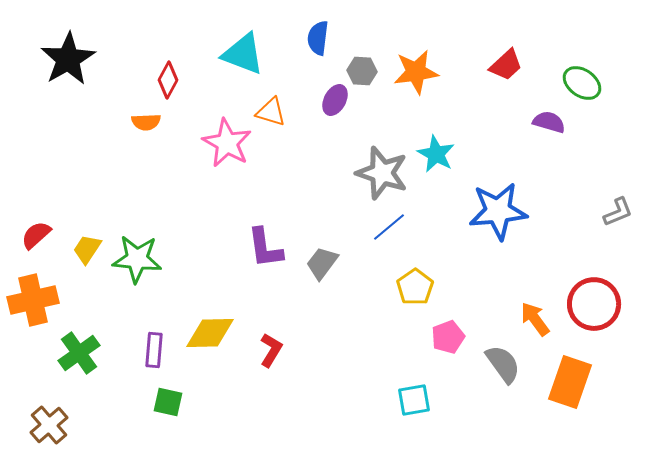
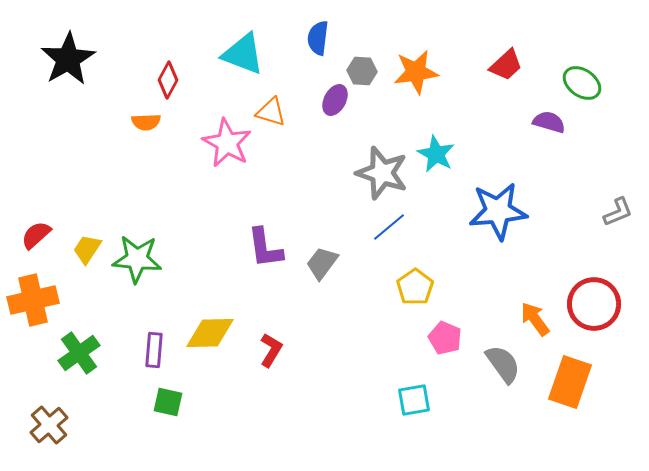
pink pentagon: moved 3 px left, 1 px down; rotated 28 degrees counterclockwise
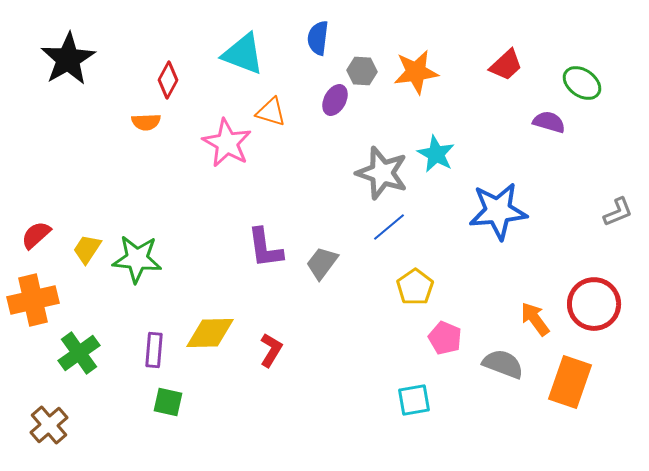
gray semicircle: rotated 33 degrees counterclockwise
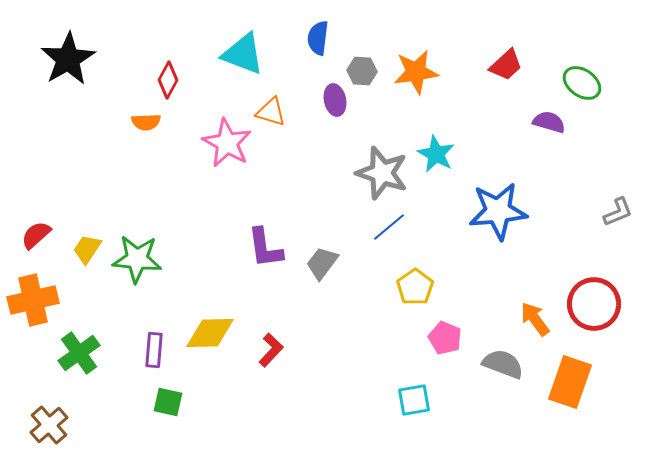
purple ellipse: rotated 40 degrees counterclockwise
red L-shape: rotated 12 degrees clockwise
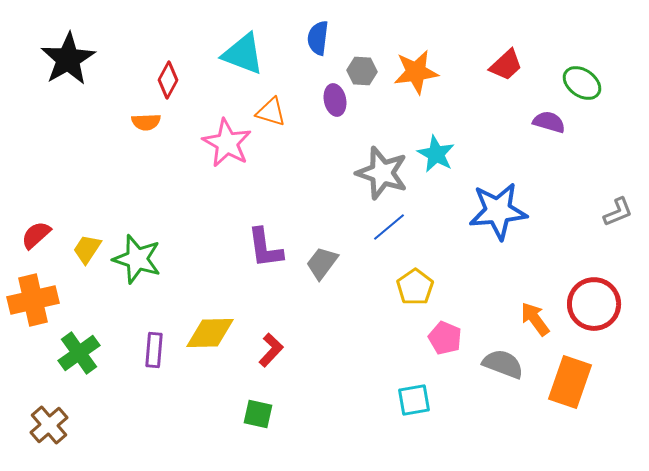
green star: rotated 12 degrees clockwise
green square: moved 90 px right, 12 px down
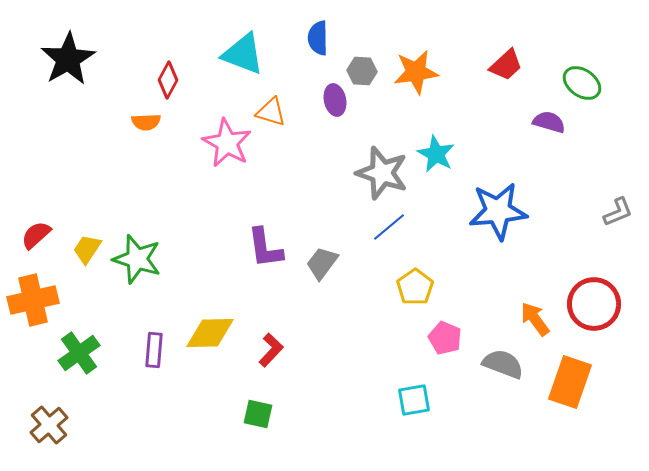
blue semicircle: rotated 8 degrees counterclockwise
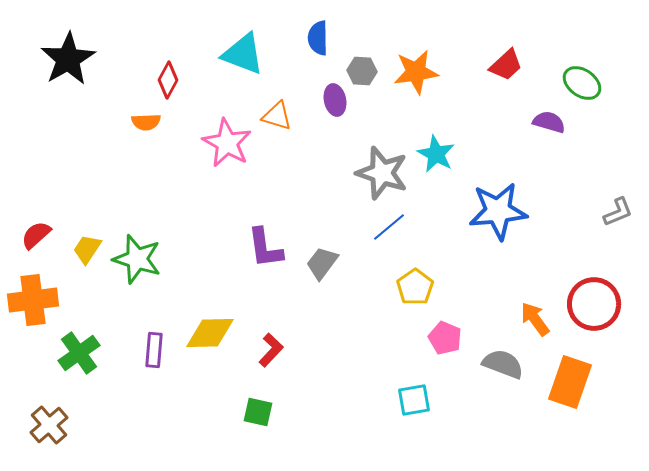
orange triangle: moved 6 px right, 4 px down
orange cross: rotated 6 degrees clockwise
green square: moved 2 px up
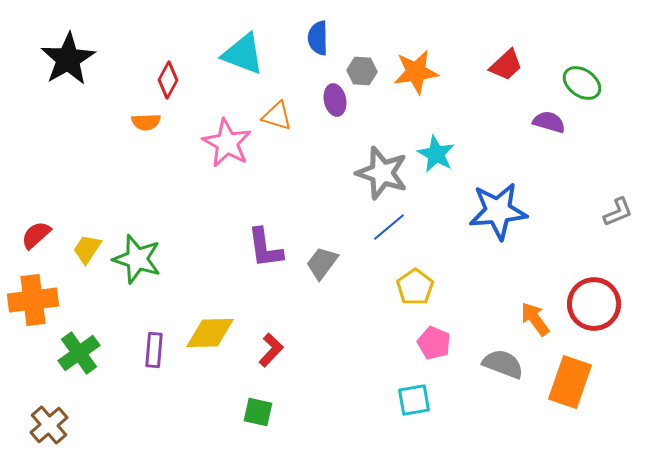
pink pentagon: moved 11 px left, 5 px down
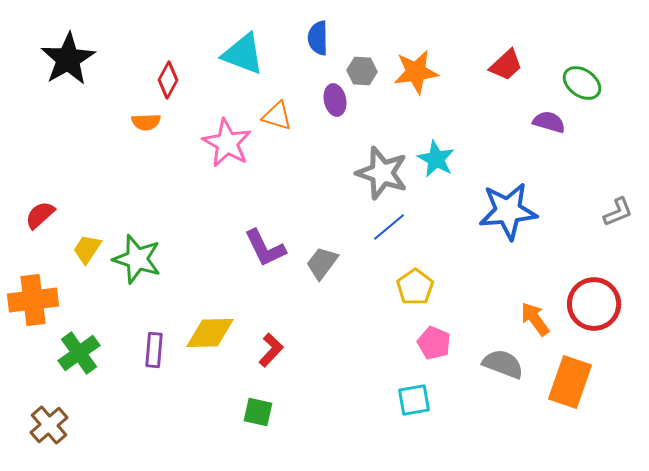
cyan star: moved 5 px down
blue star: moved 10 px right
red semicircle: moved 4 px right, 20 px up
purple L-shape: rotated 18 degrees counterclockwise
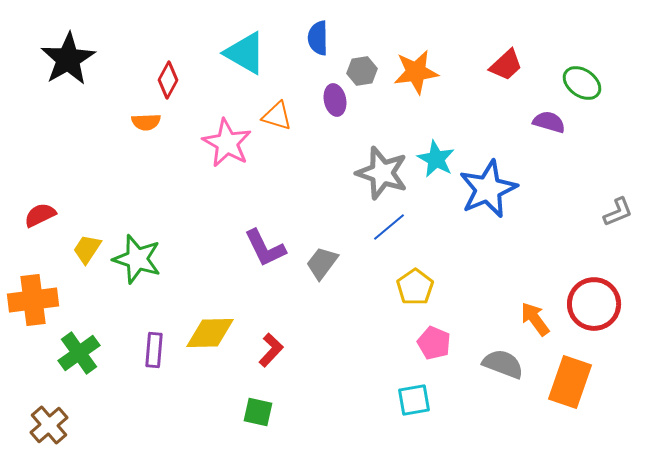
cyan triangle: moved 2 px right, 1 px up; rotated 9 degrees clockwise
gray hexagon: rotated 12 degrees counterclockwise
blue star: moved 20 px left, 22 px up; rotated 18 degrees counterclockwise
red semicircle: rotated 16 degrees clockwise
